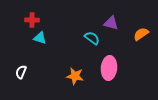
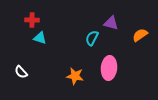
orange semicircle: moved 1 px left, 1 px down
cyan semicircle: rotated 98 degrees counterclockwise
white semicircle: rotated 64 degrees counterclockwise
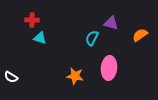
white semicircle: moved 10 px left, 5 px down; rotated 16 degrees counterclockwise
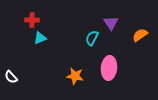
purple triangle: rotated 42 degrees clockwise
cyan triangle: rotated 40 degrees counterclockwise
white semicircle: rotated 16 degrees clockwise
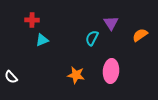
cyan triangle: moved 2 px right, 2 px down
pink ellipse: moved 2 px right, 3 px down
orange star: moved 1 px right, 1 px up
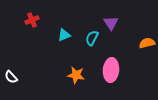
red cross: rotated 24 degrees counterclockwise
orange semicircle: moved 7 px right, 8 px down; rotated 21 degrees clockwise
cyan triangle: moved 22 px right, 5 px up
pink ellipse: moved 1 px up
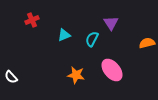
cyan semicircle: moved 1 px down
pink ellipse: moved 1 px right; rotated 45 degrees counterclockwise
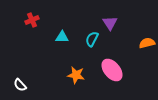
purple triangle: moved 1 px left
cyan triangle: moved 2 px left, 2 px down; rotated 24 degrees clockwise
white semicircle: moved 9 px right, 8 px down
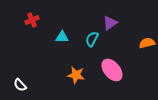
purple triangle: rotated 28 degrees clockwise
